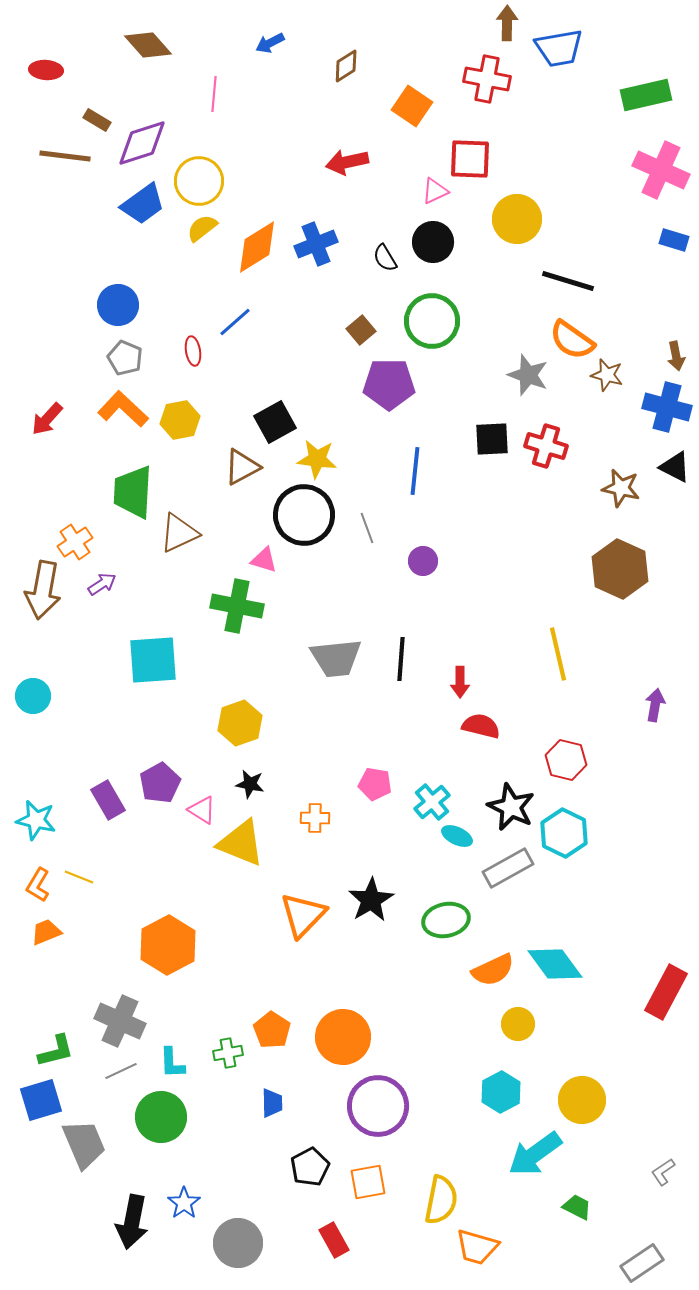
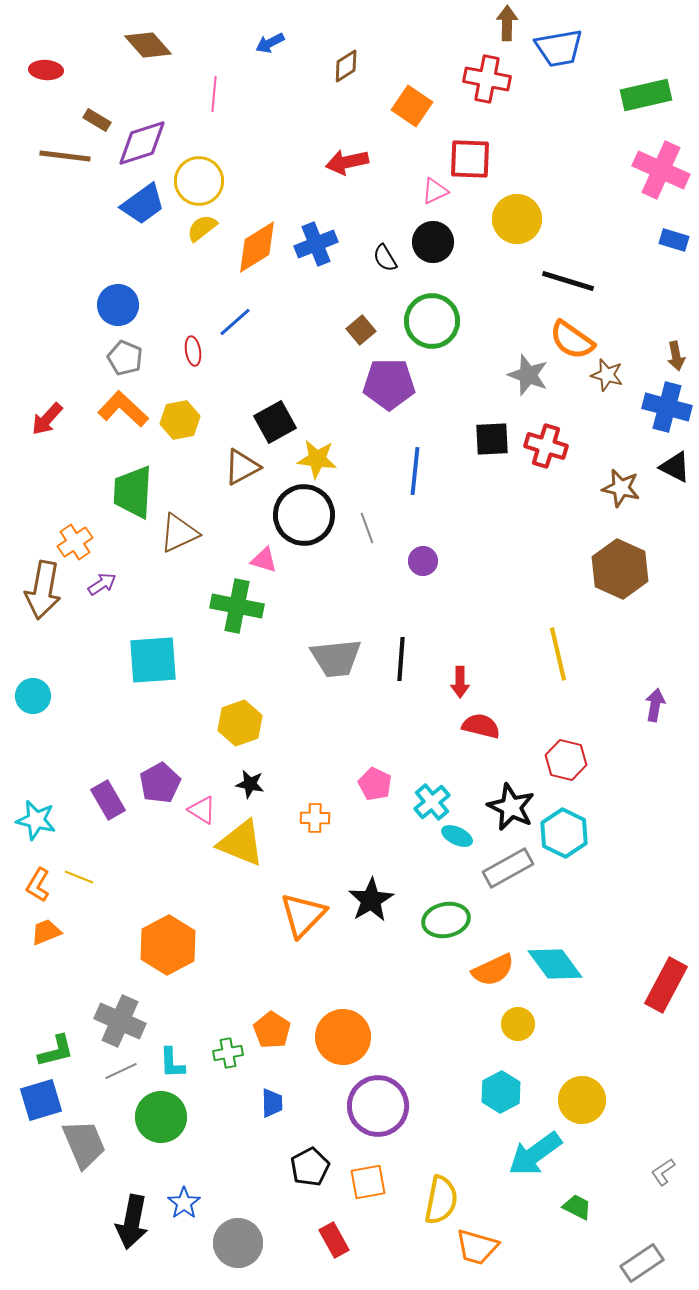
pink pentagon at (375, 784): rotated 16 degrees clockwise
red rectangle at (666, 992): moved 7 px up
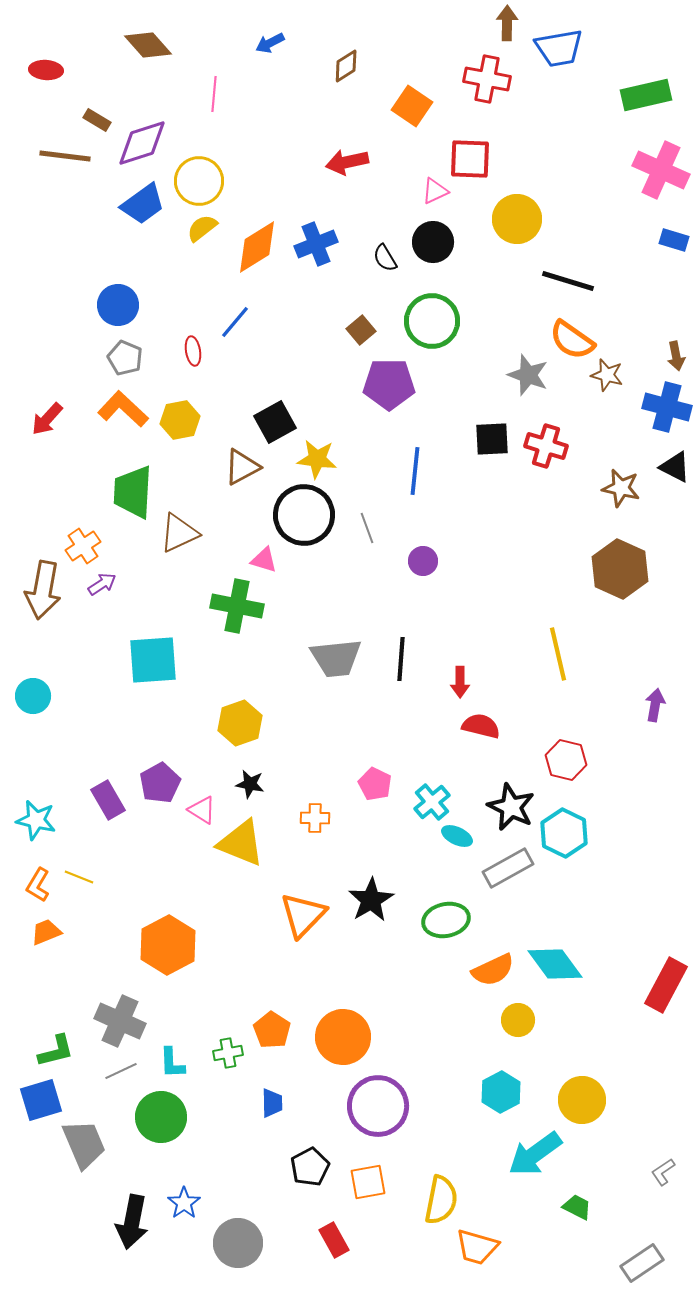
blue line at (235, 322): rotated 9 degrees counterclockwise
orange cross at (75, 542): moved 8 px right, 4 px down
yellow circle at (518, 1024): moved 4 px up
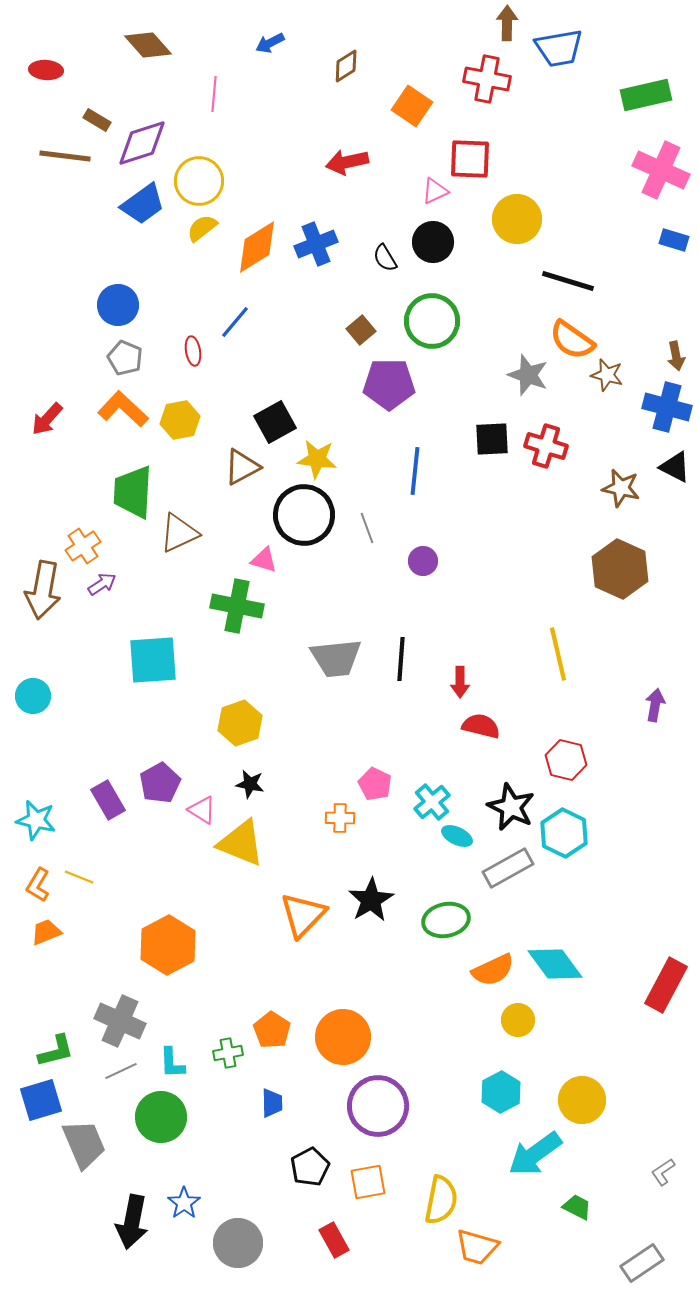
orange cross at (315, 818): moved 25 px right
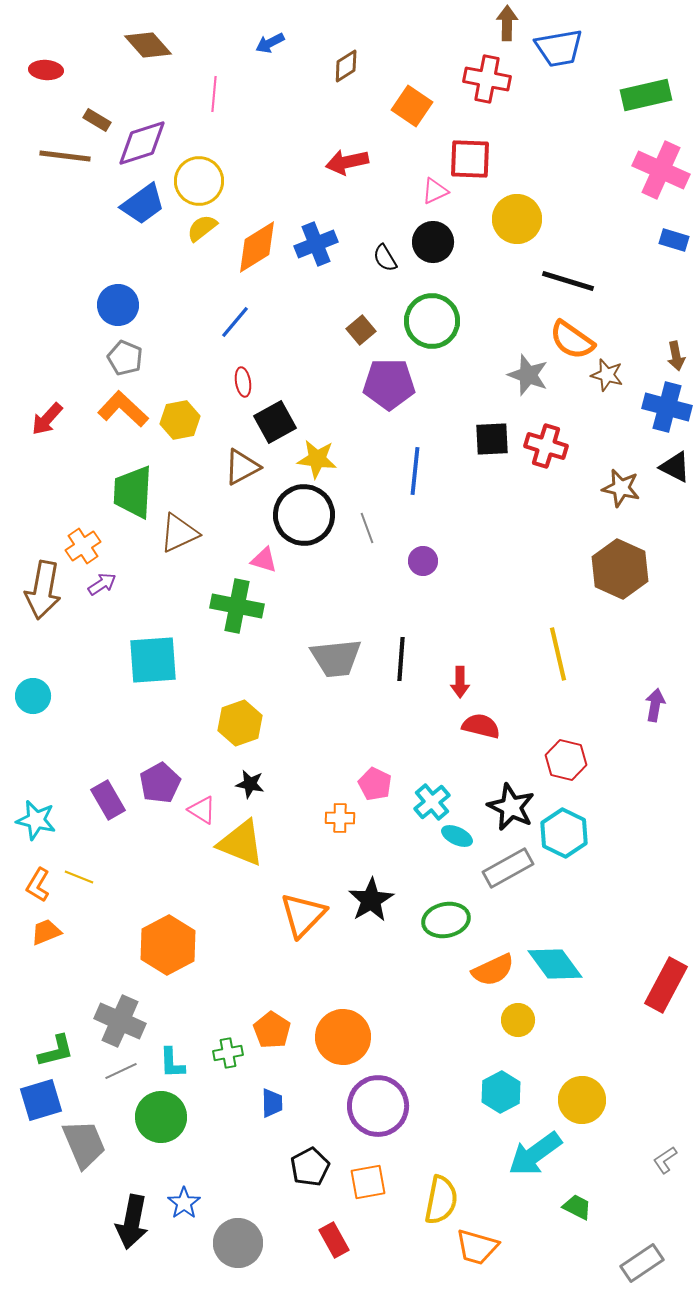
red ellipse at (193, 351): moved 50 px right, 31 px down
gray L-shape at (663, 1172): moved 2 px right, 12 px up
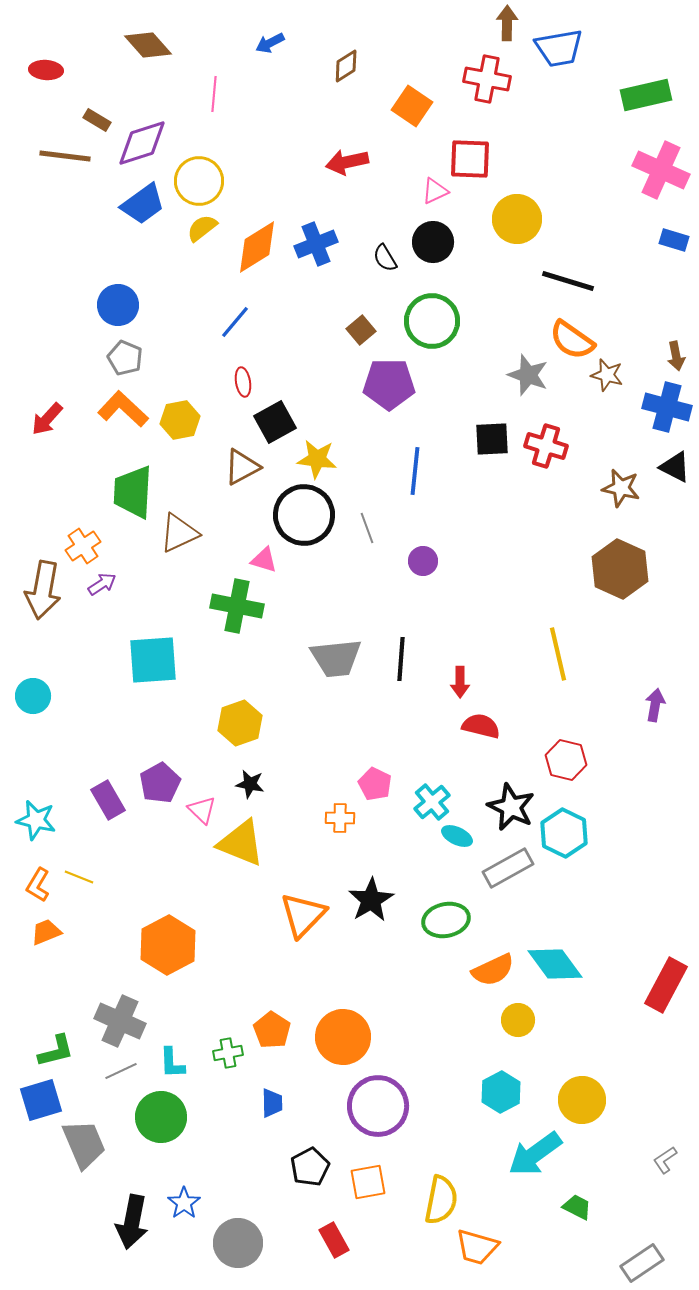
pink triangle at (202, 810): rotated 12 degrees clockwise
